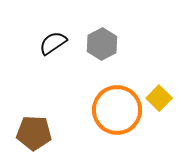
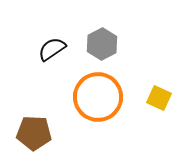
black semicircle: moved 1 px left, 6 px down
yellow square: rotated 20 degrees counterclockwise
orange circle: moved 19 px left, 13 px up
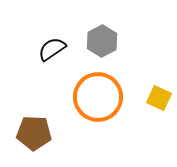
gray hexagon: moved 3 px up
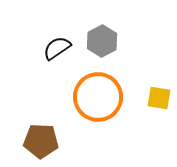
black semicircle: moved 5 px right, 1 px up
yellow square: rotated 15 degrees counterclockwise
brown pentagon: moved 7 px right, 8 px down
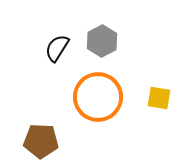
black semicircle: rotated 24 degrees counterclockwise
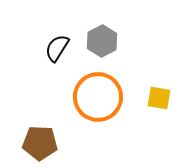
brown pentagon: moved 1 px left, 2 px down
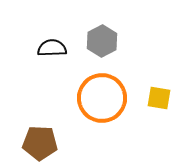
black semicircle: moved 5 px left; rotated 56 degrees clockwise
orange circle: moved 4 px right, 1 px down
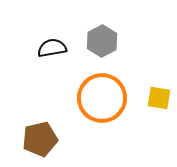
black semicircle: rotated 8 degrees counterclockwise
brown pentagon: moved 4 px up; rotated 16 degrees counterclockwise
